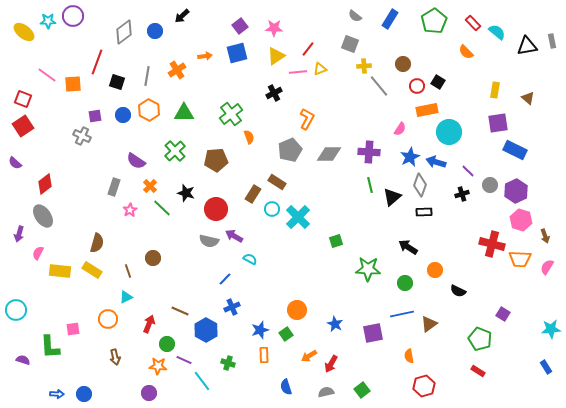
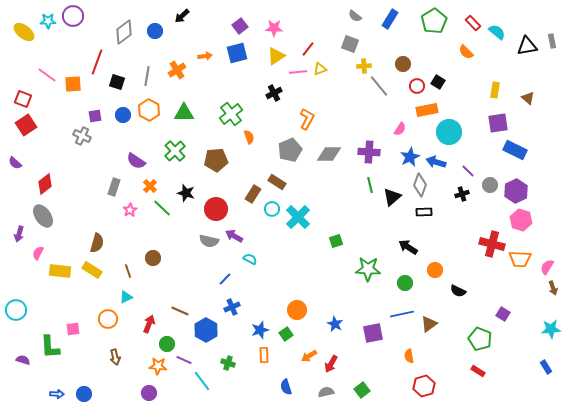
red square at (23, 126): moved 3 px right, 1 px up
brown arrow at (545, 236): moved 8 px right, 52 px down
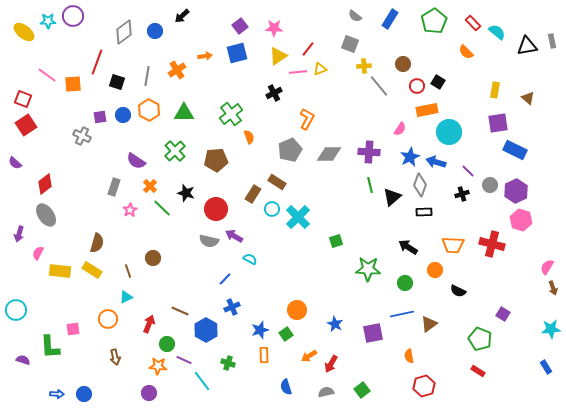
yellow triangle at (276, 56): moved 2 px right
purple square at (95, 116): moved 5 px right, 1 px down
gray ellipse at (43, 216): moved 3 px right, 1 px up
orange trapezoid at (520, 259): moved 67 px left, 14 px up
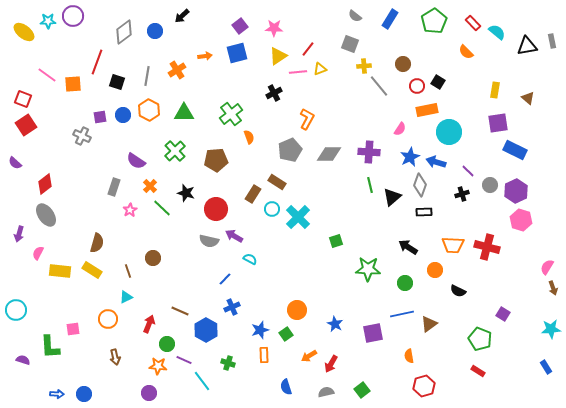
red cross at (492, 244): moved 5 px left, 3 px down
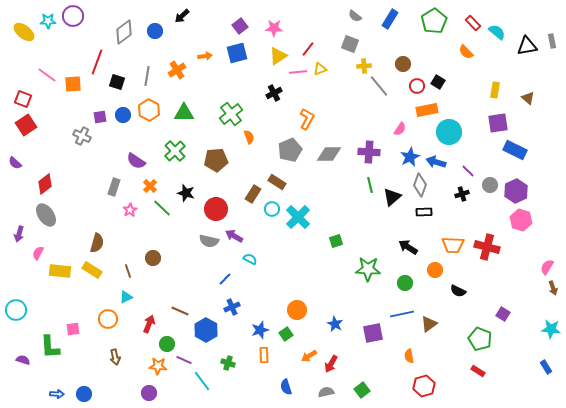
cyan star at (551, 329): rotated 12 degrees clockwise
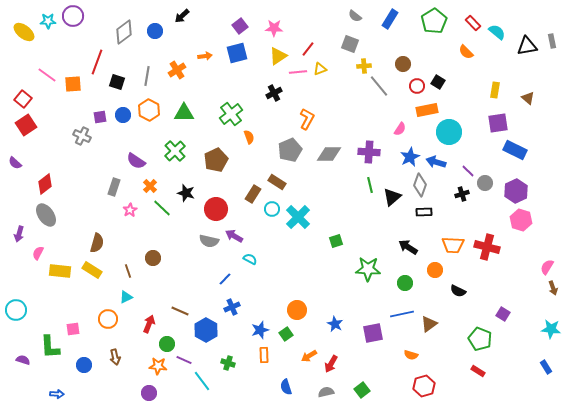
red square at (23, 99): rotated 18 degrees clockwise
brown pentagon at (216, 160): rotated 20 degrees counterclockwise
gray circle at (490, 185): moved 5 px left, 2 px up
orange semicircle at (409, 356): moved 2 px right, 1 px up; rotated 64 degrees counterclockwise
blue circle at (84, 394): moved 29 px up
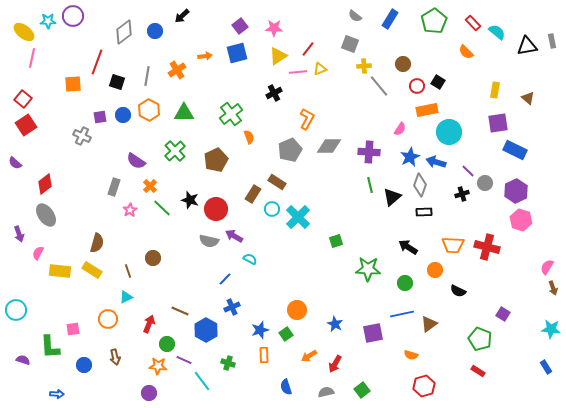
pink line at (47, 75): moved 15 px left, 17 px up; rotated 66 degrees clockwise
gray diamond at (329, 154): moved 8 px up
black star at (186, 193): moved 4 px right, 7 px down
purple arrow at (19, 234): rotated 35 degrees counterclockwise
red arrow at (331, 364): moved 4 px right
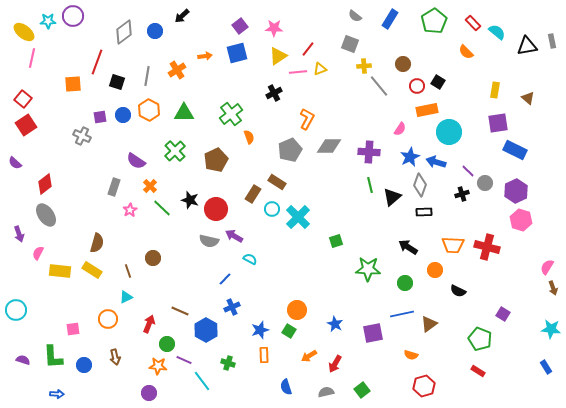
green square at (286, 334): moved 3 px right, 3 px up; rotated 24 degrees counterclockwise
green L-shape at (50, 347): moved 3 px right, 10 px down
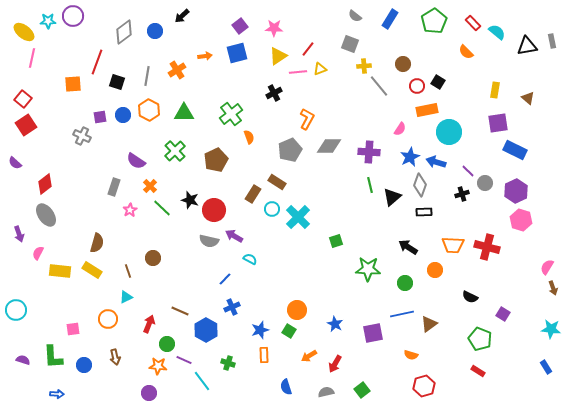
red circle at (216, 209): moved 2 px left, 1 px down
black semicircle at (458, 291): moved 12 px right, 6 px down
